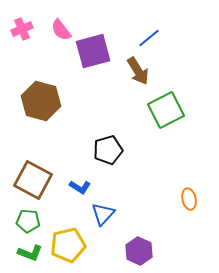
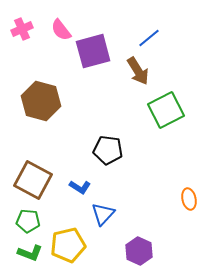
black pentagon: rotated 24 degrees clockwise
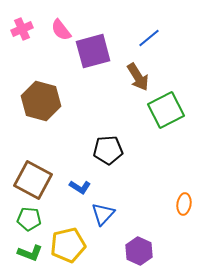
brown arrow: moved 6 px down
black pentagon: rotated 12 degrees counterclockwise
orange ellipse: moved 5 px left, 5 px down; rotated 20 degrees clockwise
green pentagon: moved 1 px right, 2 px up
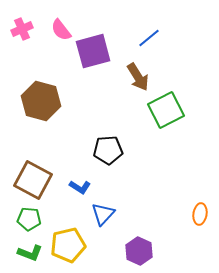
orange ellipse: moved 16 px right, 10 px down
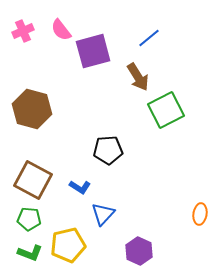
pink cross: moved 1 px right, 2 px down
brown hexagon: moved 9 px left, 8 px down
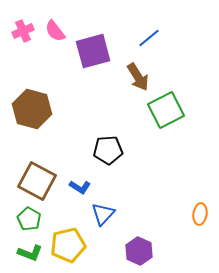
pink semicircle: moved 6 px left, 1 px down
brown square: moved 4 px right, 1 px down
green pentagon: rotated 25 degrees clockwise
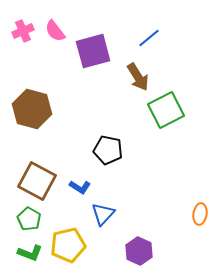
black pentagon: rotated 16 degrees clockwise
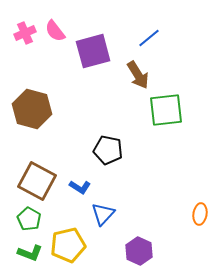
pink cross: moved 2 px right, 2 px down
brown arrow: moved 2 px up
green square: rotated 21 degrees clockwise
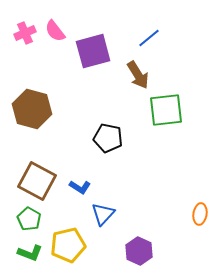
black pentagon: moved 12 px up
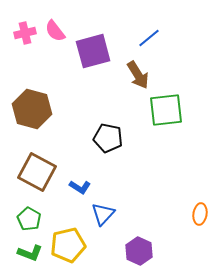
pink cross: rotated 10 degrees clockwise
brown square: moved 9 px up
